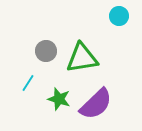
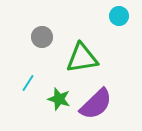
gray circle: moved 4 px left, 14 px up
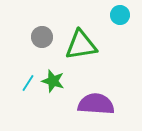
cyan circle: moved 1 px right, 1 px up
green triangle: moved 1 px left, 13 px up
green star: moved 6 px left, 18 px up
purple semicircle: rotated 132 degrees counterclockwise
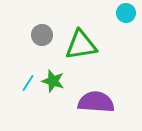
cyan circle: moved 6 px right, 2 px up
gray circle: moved 2 px up
purple semicircle: moved 2 px up
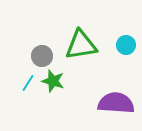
cyan circle: moved 32 px down
gray circle: moved 21 px down
purple semicircle: moved 20 px right, 1 px down
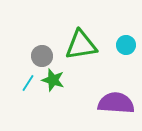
green star: moved 1 px up
